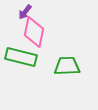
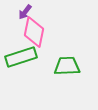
green rectangle: rotated 32 degrees counterclockwise
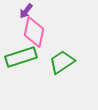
purple arrow: moved 1 px right, 1 px up
green trapezoid: moved 5 px left, 4 px up; rotated 32 degrees counterclockwise
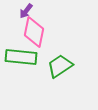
green rectangle: rotated 24 degrees clockwise
green trapezoid: moved 2 px left, 4 px down
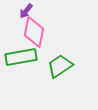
green rectangle: rotated 16 degrees counterclockwise
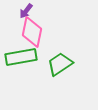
pink diamond: moved 2 px left
green trapezoid: moved 2 px up
